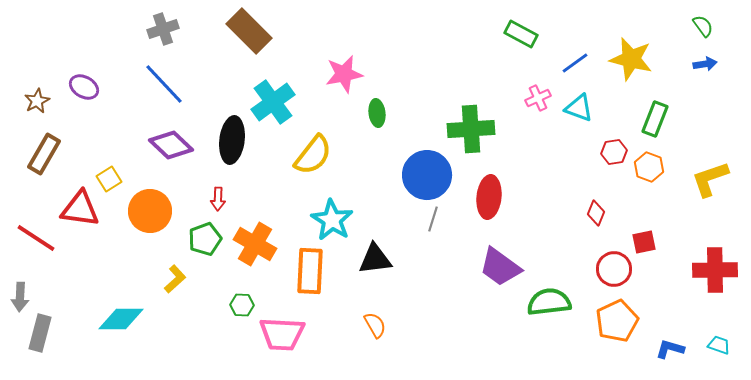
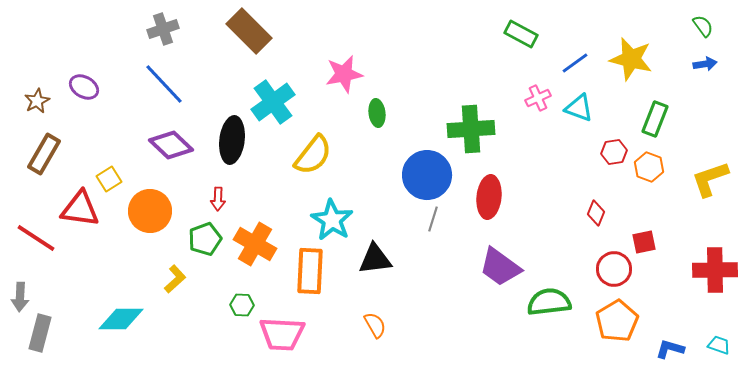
orange pentagon at (617, 321): rotated 6 degrees counterclockwise
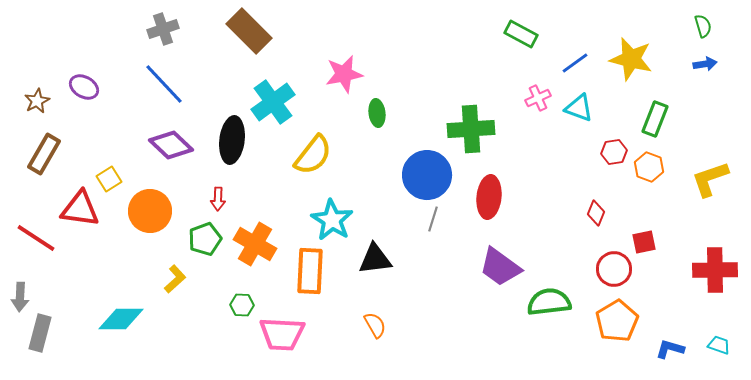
green semicircle at (703, 26): rotated 20 degrees clockwise
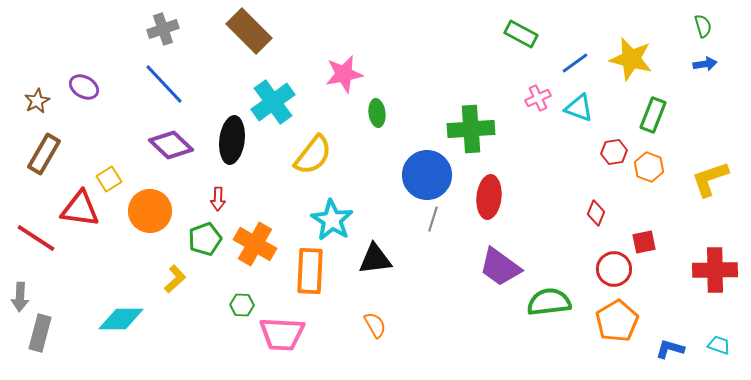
green rectangle at (655, 119): moved 2 px left, 4 px up
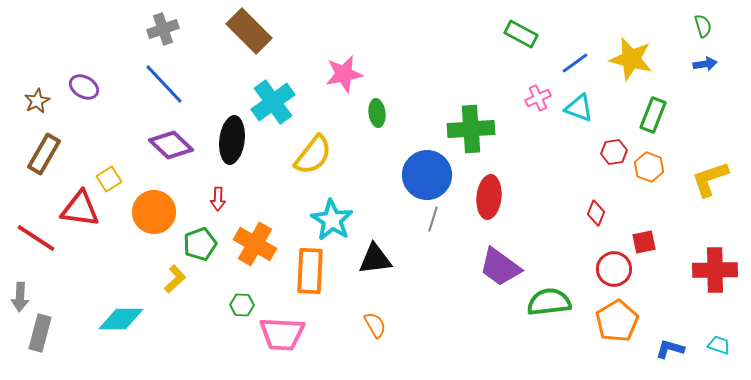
orange circle at (150, 211): moved 4 px right, 1 px down
green pentagon at (205, 239): moved 5 px left, 5 px down
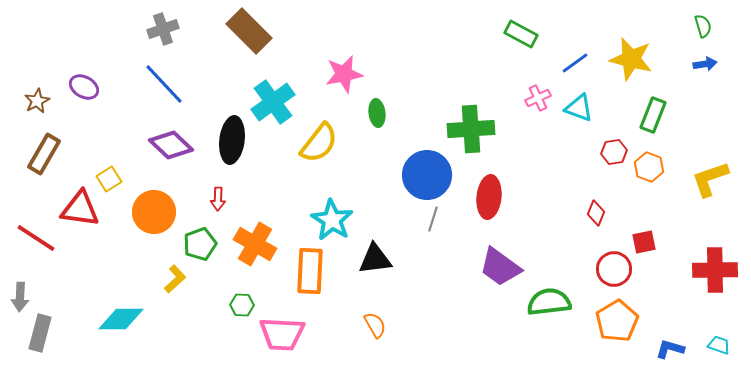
yellow semicircle at (313, 155): moved 6 px right, 12 px up
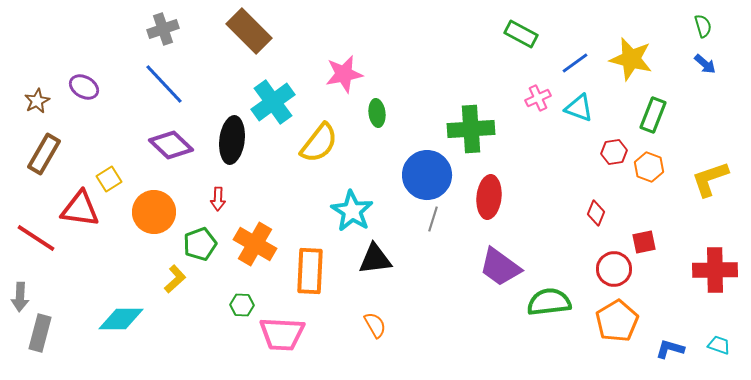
blue arrow at (705, 64): rotated 50 degrees clockwise
cyan star at (332, 220): moved 20 px right, 9 px up
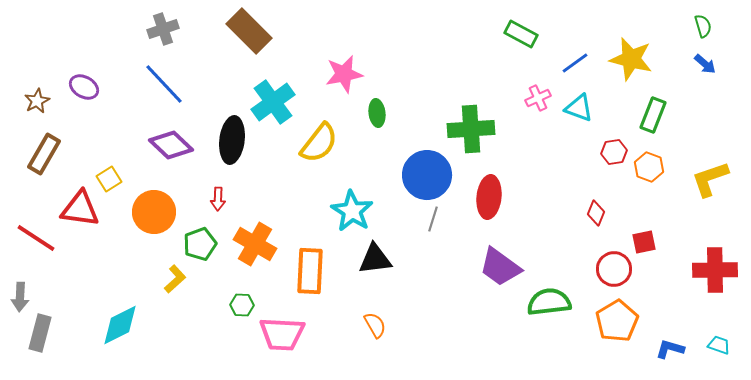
cyan diamond at (121, 319): moved 1 px left, 6 px down; rotated 27 degrees counterclockwise
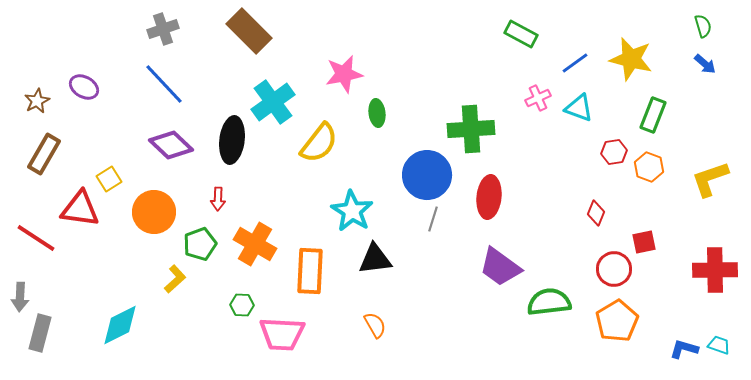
blue L-shape at (670, 349): moved 14 px right
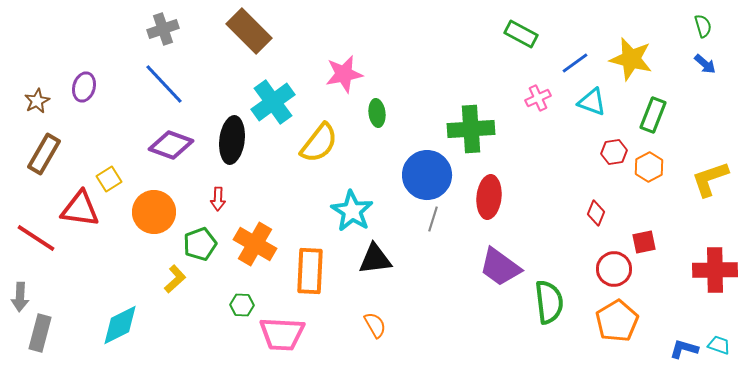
purple ellipse at (84, 87): rotated 76 degrees clockwise
cyan triangle at (579, 108): moved 13 px right, 6 px up
purple diamond at (171, 145): rotated 24 degrees counterclockwise
orange hexagon at (649, 167): rotated 12 degrees clockwise
green semicircle at (549, 302): rotated 90 degrees clockwise
